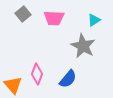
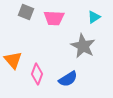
gray square: moved 3 px right, 2 px up; rotated 28 degrees counterclockwise
cyan triangle: moved 3 px up
blue semicircle: rotated 18 degrees clockwise
orange triangle: moved 25 px up
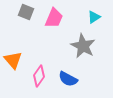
pink trapezoid: rotated 70 degrees counterclockwise
pink diamond: moved 2 px right, 2 px down; rotated 15 degrees clockwise
blue semicircle: rotated 60 degrees clockwise
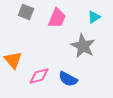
pink trapezoid: moved 3 px right
pink diamond: rotated 40 degrees clockwise
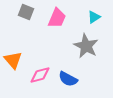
gray star: moved 3 px right
pink diamond: moved 1 px right, 1 px up
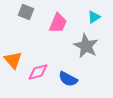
pink trapezoid: moved 1 px right, 5 px down
pink diamond: moved 2 px left, 3 px up
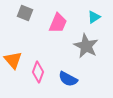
gray square: moved 1 px left, 1 px down
pink diamond: rotated 55 degrees counterclockwise
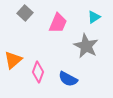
gray square: rotated 21 degrees clockwise
orange triangle: rotated 30 degrees clockwise
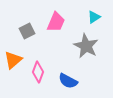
gray square: moved 2 px right, 18 px down; rotated 21 degrees clockwise
pink trapezoid: moved 2 px left, 1 px up
blue semicircle: moved 2 px down
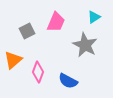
gray star: moved 1 px left, 1 px up
